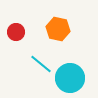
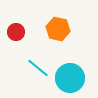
cyan line: moved 3 px left, 4 px down
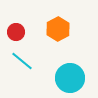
orange hexagon: rotated 20 degrees clockwise
cyan line: moved 16 px left, 7 px up
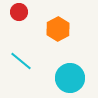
red circle: moved 3 px right, 20 px up
cyan line: moved 1 px left
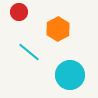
cyan line: moved 8 px right, 9 px up
cyan circle: moved 3 px up
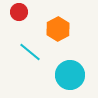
cyan line: moved 1 px right
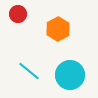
red circle: moved 1 px left, 2 px down
cyan line: moved 1 px left, 19 px down
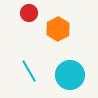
red circle: moved 11 px right, 1 px up
cyan line: rotated 20 degrees clockwise
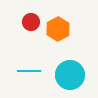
red circle: moved 2 px right, 9 px down
cyan line: rotated 60 degrees counterclockwise
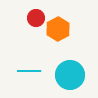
red circle: moved 5 px right, 4 px up
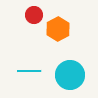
red circle: moved 2 px left, 3 px up
